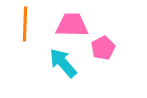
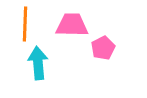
cyan arrow: moved 25 px left; rotated 36 degrees clockwise
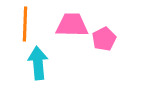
pink pentagon: moved 1 px right, 9 px up
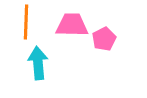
orange line: moved 1 px right, 2 px up
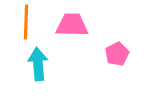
pink pentagon: moved 13 px right, 15 px down
cyan arrow: moved 1 px down
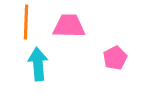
pink trapezoid: moved 3 px left, 1 px down
pink pentagon: moved 2 px left, 4 px down
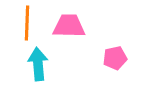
orange line: moved 1 px right, 1 px down
pink pentagon: rotated 15 degrees clockwise
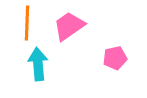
pink trapezoid: rotated 36 degrees counterclockwise
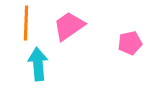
orange line: moved 1 px left
pink pentagon: moved 15 px right, 15 px up
